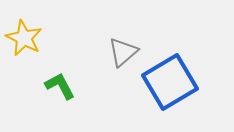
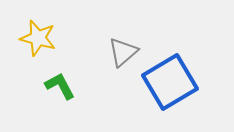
yellow star: moved 14 px right; rotated 12 degrees counterclockwise
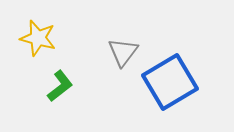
gray triangle: rotated 12 degrees counterclockwise
green L-shape: rotated 80 degrees clockwise
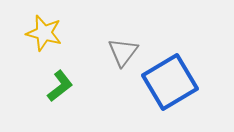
yellow star: moved 6 px right, 5 px up
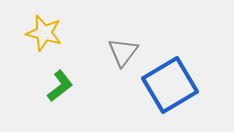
blue square: moved 3 px down
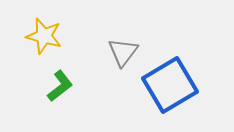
yellow star: moved 3 px down
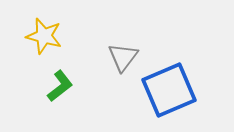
gray triangle: moved 5 px down
blue square: moved 1 px left, 5 px down; rotated 8 degrees clockwise
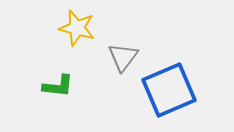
yellow star: moved 33 px right, 8 px up
green L-shape: moved 2 px left; rotated 44 degrees clockwise
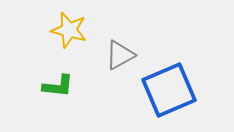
yellow star: moved 8 px left, 2 px down
gray triangle: moved 3 px left, 2 px up; rotated 24 degrees clockwise
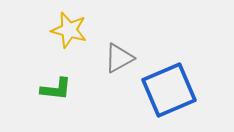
gray triangle: moved 1 px left, 3 px down
green L-shape: moved 2 px left, 3 px down
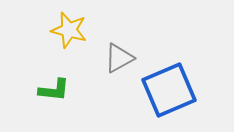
green L-shape: moved 2 px left, 1 px down
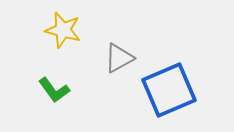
yellow star: moved 6 px left
green L-shape: rotated 48 degrees clockwise
